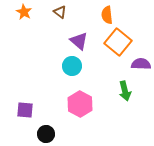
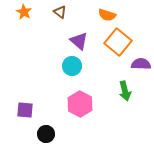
orange semicircle: rotated 66 degrees counterclockwise
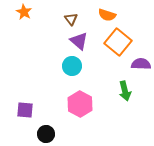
brown triangle: moved 11 px right, 7 px down; rotated 16 degrees clockwise
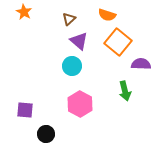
brown triangle: moved 2 px left; rotated 24 degrees clockwise
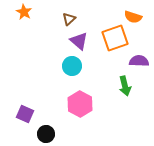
orange semicircle: moved 26 px right, 2 px down
orange square: moved 3 px left, 4 px up; rotated 32 degrees clockwise
purple semicircle: moved 2 px left, 3 px up
green arrow: moved 5 px up
purple square: moved 4 px down; rotated 18 degrees clockwise
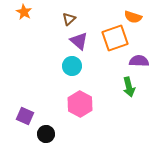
green arrow: moved 4 px right, 1 px down
purple square: moved 2 px down
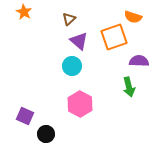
orange square: moved 1 px left, 1 px up
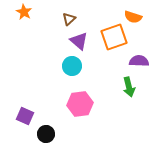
pink hexagon: rotated 25 degrees clockwise
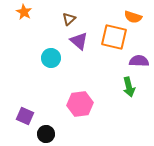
orange square: rotated 32 degrees clockwise
cyan circle: moved 21 px left, 8 px up
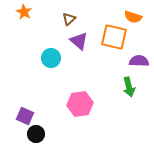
black circle: moved 10 px left
